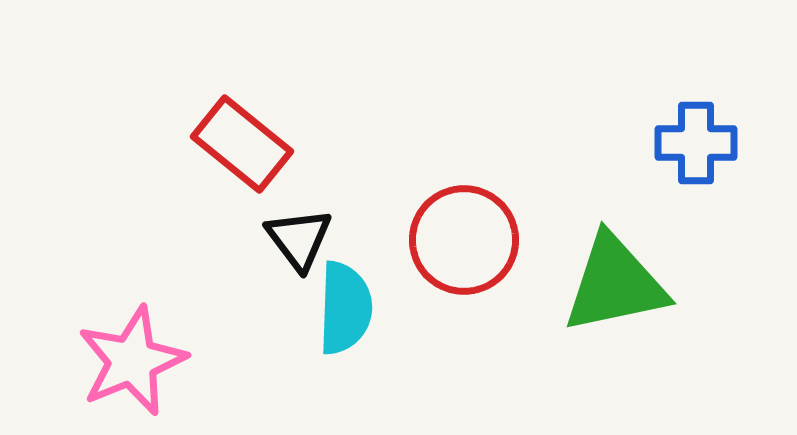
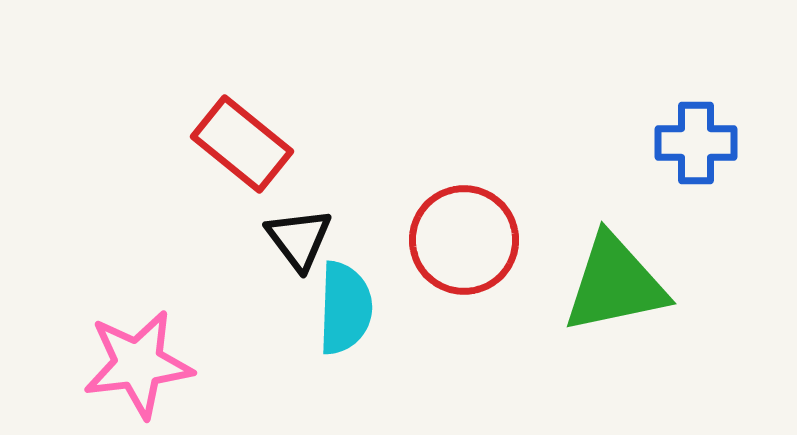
pink star: moved 6 px right, 3 px down; rotated 15 degrees clockwise
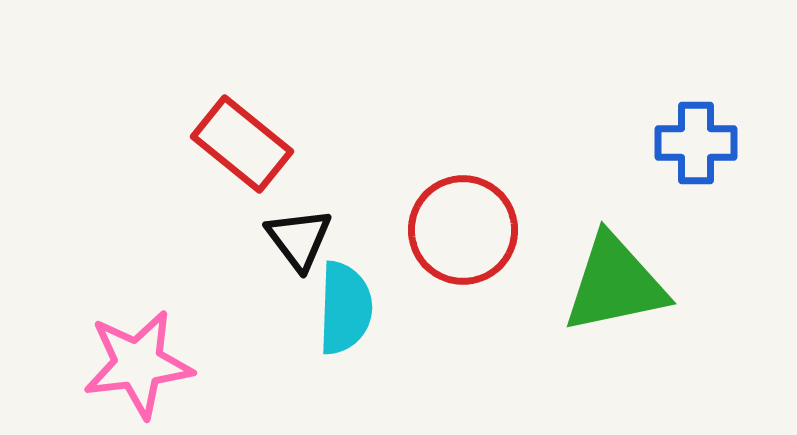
red circle: moved 1 px left, 10 px up
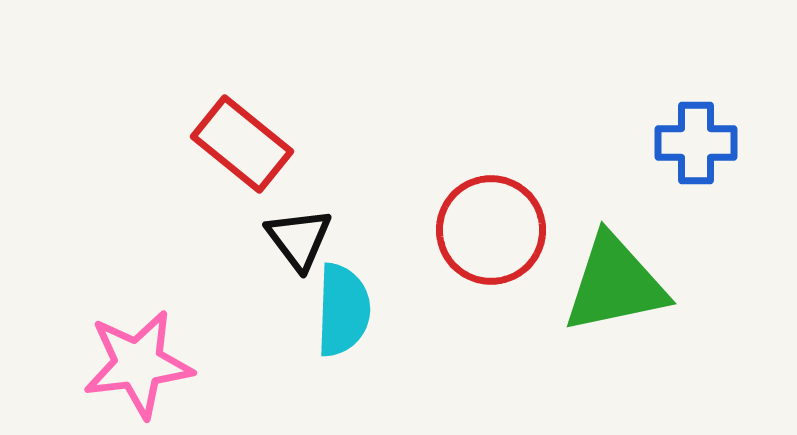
red circle: moved 28 px right
cyan semicircle: moved 2 px left, 2 px down
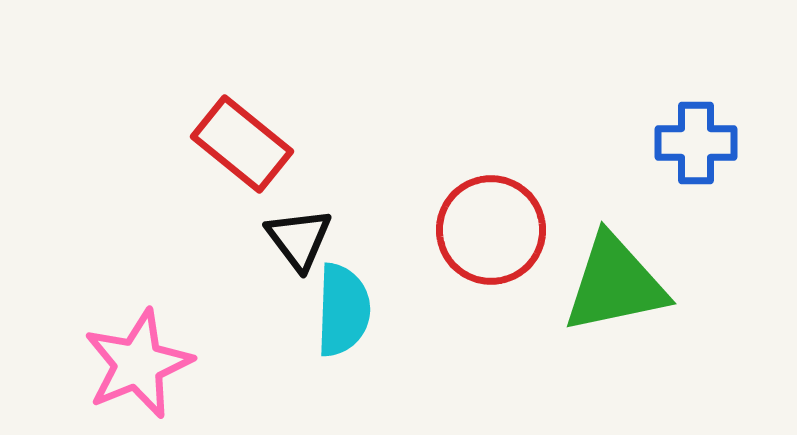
pink star: rotated 15 degrees counterclockwise
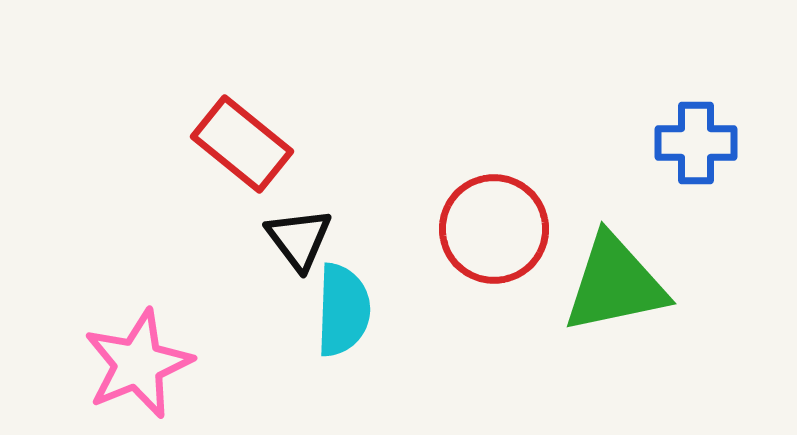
red circle: moved 3 px right, 1 px up
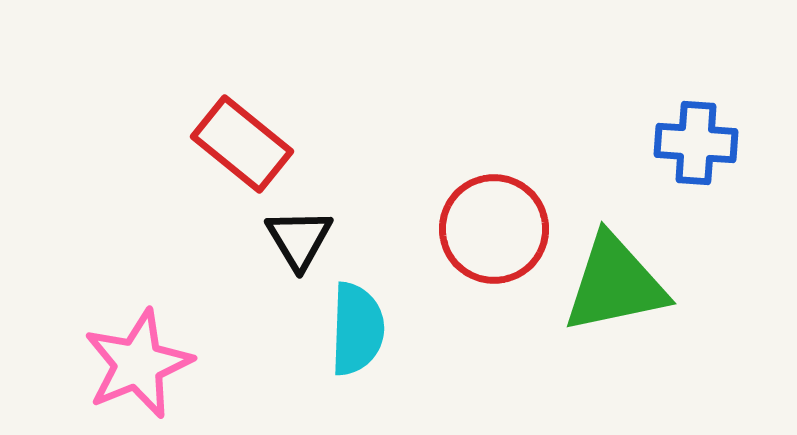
blue cross: rotated 4 degrees clockwise
black triangle: rotated 6 degrees clockwise
cyan semicircle: moved 14 px right, 19 px down
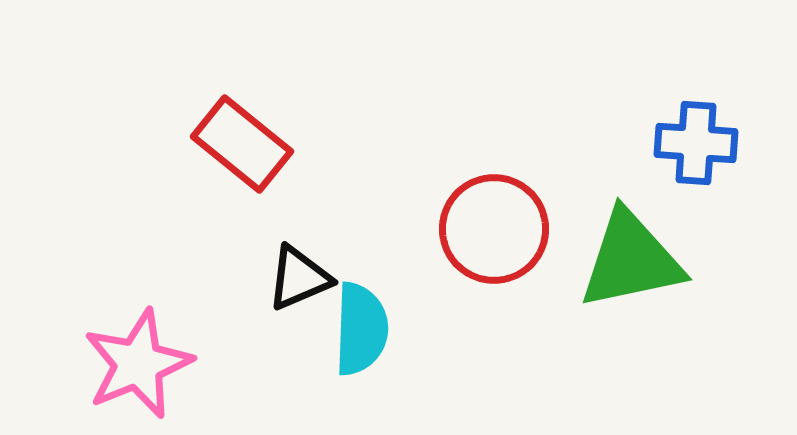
black triangle: moved 39 px down; rotated 38 degrees clockwise
green triangle: moved 16 px right, 24 px up
cyan semicircle: moved 4 px right
